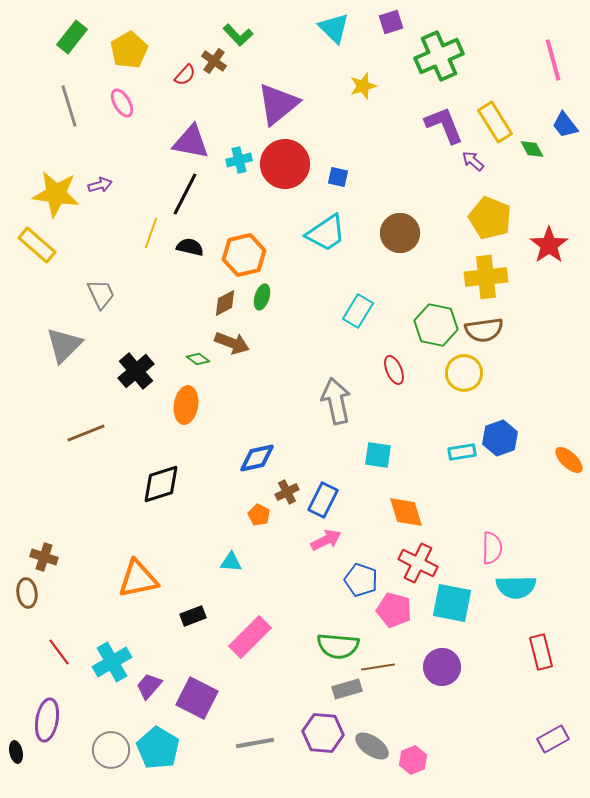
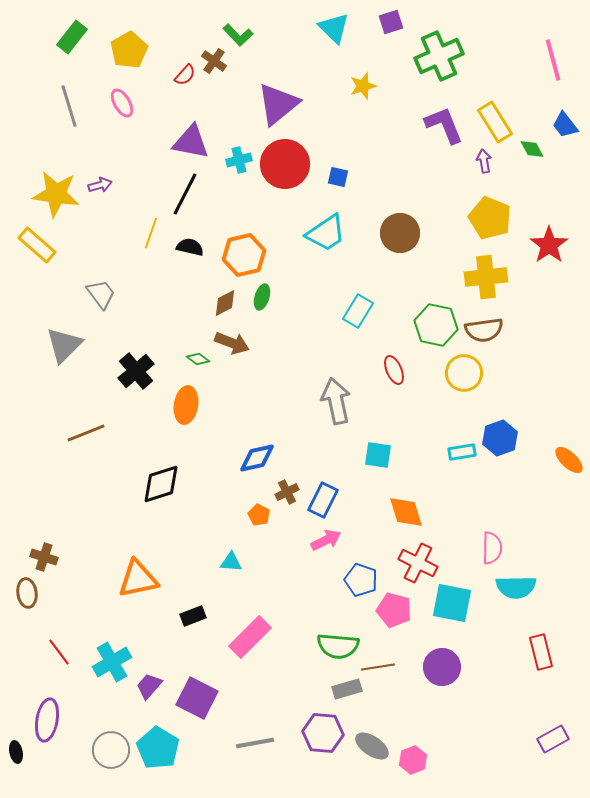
purple arrow at (473, 161): moved 11 px right; rotated 40 degrees clockwise
gray trapezoid at (101, 294): rotated 12 degrees counterclockwise
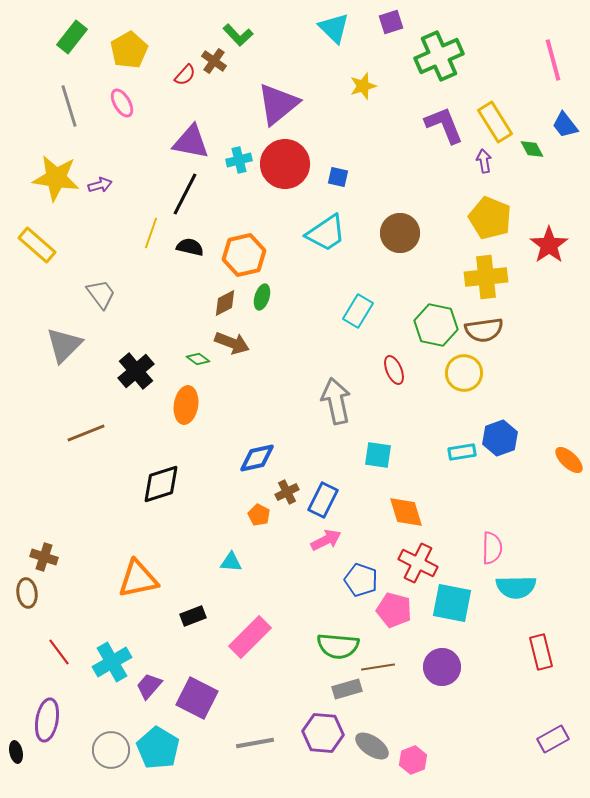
yellow star at (56, 194): moved 16 px up
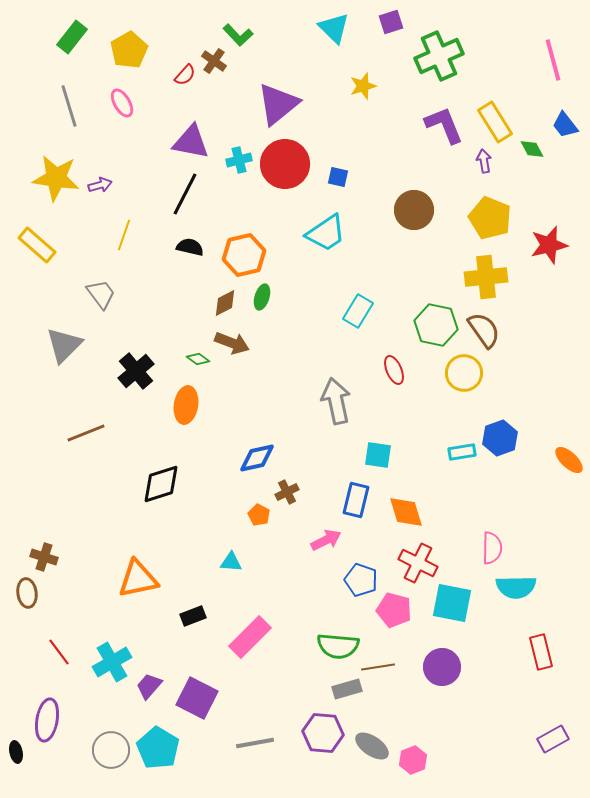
yellow line at (151, 233): moved 27 px left, 2 px down
brown circle at (400, 233): moved 14 px right, 23 px up
red star at (549, 245): rotated 21 degrees clockwise
brown semicircle at (484, 330): rotated 117 degrees counterclockwise
blue rectangle at (323, 500): moved 33 px right; rotated 12 degrees counterclockwise
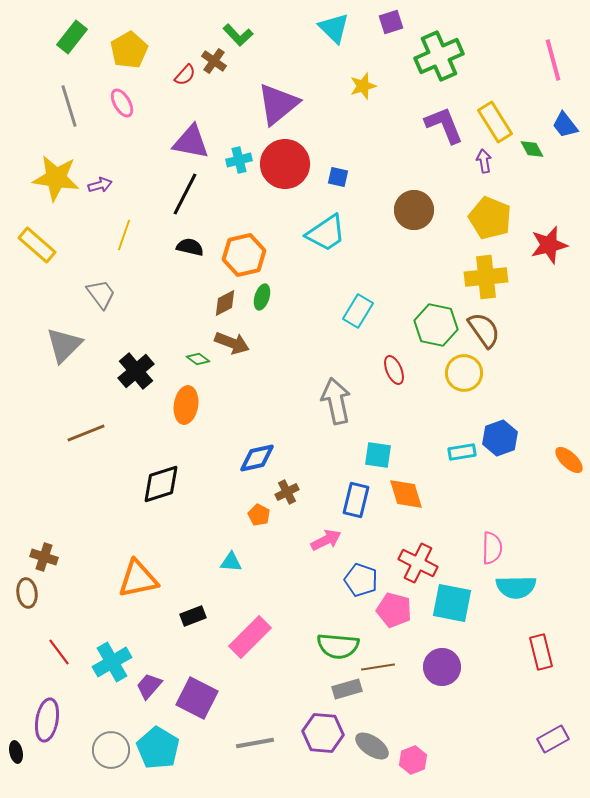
orange diamond at (406, 512): moved 18 px up
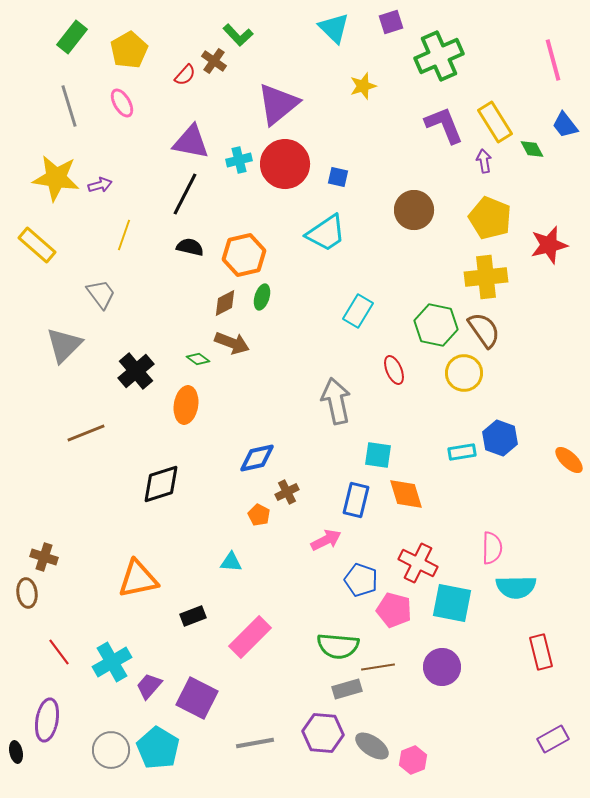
blue hexagon at (500, 438): rotated 20 degrees counterclockwise
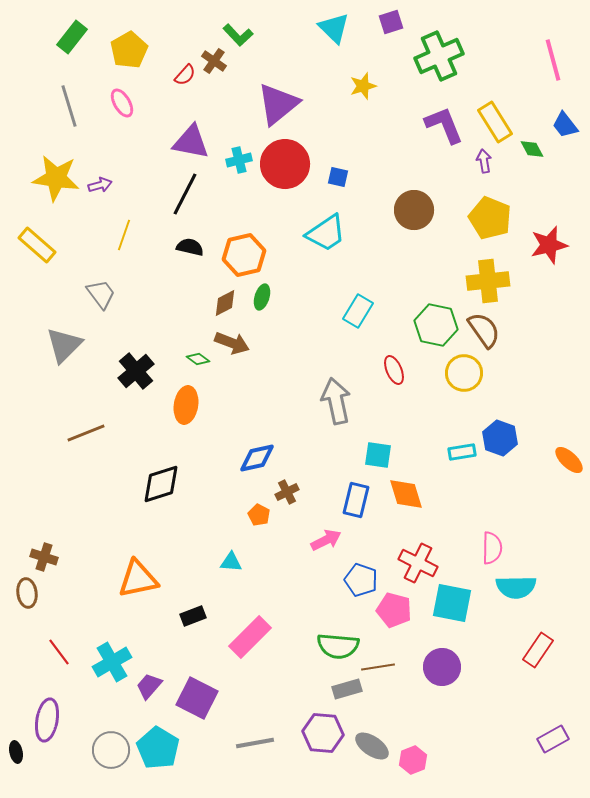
yellow cross at (486, 277): moved 2 px right, 4 px down
red rectangle at (541, 652): moved 3 px left, 2 px up; rotated 48 degrees clockwise
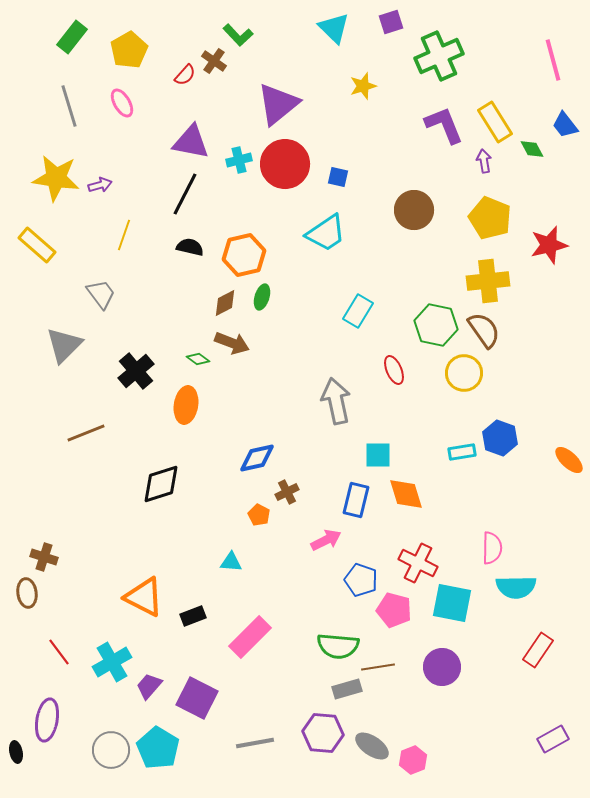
cyan square at (378, 455): rotated 8 degrees counterclockwise
orange triangle at (138, 579): moved 6 px right, 18 px down; rotated 39 degrees clockwise
